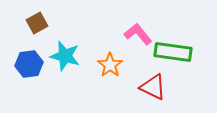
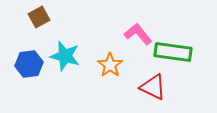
brown square: moved 2 px right, 6 px up
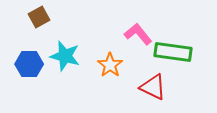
blue hexagon: rotated 8 degrees clockwise
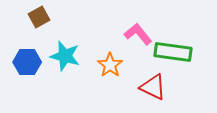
blue hexagon: moved 2 px left, 2 px up
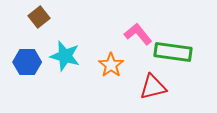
brown square: rotated 10 degrees counterclockwise
orange star: moved 1 px right
red triangle: rotated 40 degrees counterclockwise
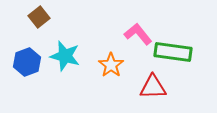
blue hexagon: rotated 20 degrees counterclockwise
red triangle: rotated 12 degrees clockwise
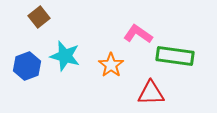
pink L-shape: rotated 16 degrees counterclockwise
green rectangle: moved 2 px right, 4 px down
blue hexagon: moved 4 px down
red triangle: moved 2 px left, 6 px down
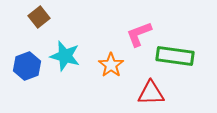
pink L-shape: moved 1 px right; rotated 56 degrees counterclockwise
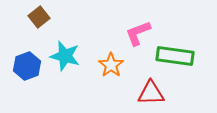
pink L-shape: moved 1 px left, 1 px up
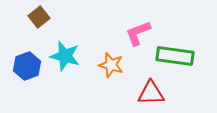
orange star: rotated 20 degrees counterclockwise
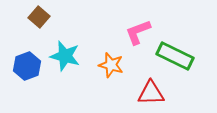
brown square: rotated 10 degrees counterclockwise
pink L-shape: moved 1 px up
green rectangle: rotated 18 degrees clockwise
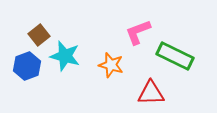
brown square: moved 18 px down; rotated 10 degrees clockwise
